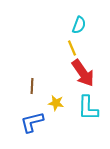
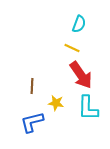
cyan semicircle: moved 1 px up
yellow line: rotated 42 degrees counterclockwise
red arrow: moved 2 px left, 2 px down
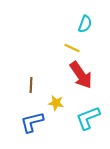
cyan semicircle: moved 6 px right
brown line: moved 1 px left, 1 px up
cyan L-shape: moved 10 px down; rotated 68 degrees clockwise
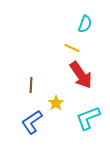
yellow star: rotated 28 degrees clockwise
blue L-shape: rotated 20 degrees counterclockwise
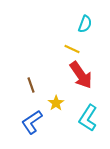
yellow line: moved 1 px down
brown line: rotated 21 degrees counterclockwise
cyan L-shape: rotated 36 degrees counterclockwise
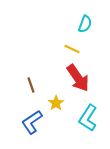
red arrow: moved 3 px left, 3 px down
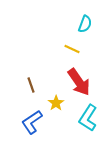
red arrow: moved 1 px right, 4 px down
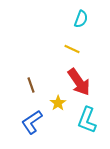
cyan semicircle: moved 4 px left, 5 px up
yellow star: moved 2 px right
cyan L-shape: moved 1 px left, 2 px down; rotated 12 degrees counterclockwise
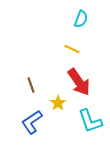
cyan L-shape: moved 3 px right, 1 px down; rotated 40 degrees counterclockwise
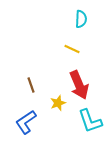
cyan semicircle: rotated 18 degrees counterclockwise
red arrow: moved 3 px down; rotated 12 degrees clockwise
yellow star: rotated 14 degrees clockwise
blue L-shape: moved 6 px left
